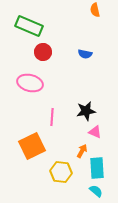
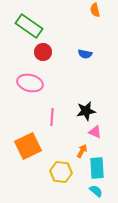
green rectangle: rotated 12 degrees clockwise
orange square: moved 4 px left
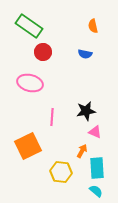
orange semicircle: moved 2 px left, 16 px down
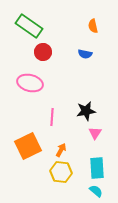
pink triangle: moved 1 px down; rotated 40 degrees clockwise
orange arrow: moved 21 px left, 1 px up
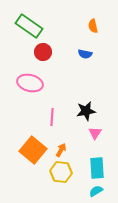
orange square: moved 5 px right, 4 px down; rotated 24 degrees counterclockwise
cyan semicircle: rotated 72 degrees counterclockwise
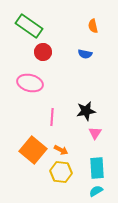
orange arrow: rotated 88 degrees clockwise
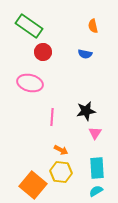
orange square: moved 35 px down
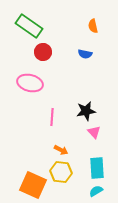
pink triangle: moved 1 px left, 1 px up; rotated 16 degrees counterclockwise
orange square: rotated 16 degrees counterclockwise
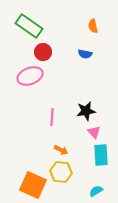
pink ellipse: moved 7 px up; rotated 35 degrees counterclockwise
cyan rectangle: moved 4 px right, 13 px up
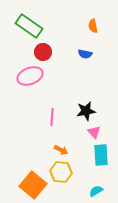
orange square: rotated 16 degrees clockwise
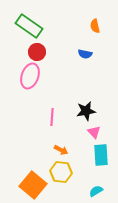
orange semicircle: moved 2 px right
red circle: moved 6 px left
pink ellipse: rotated 50 degrees counterclockwise
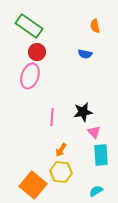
black star: moved 3 px left, 1 px down
orange arrow: rotated 96 degrees clockwise
